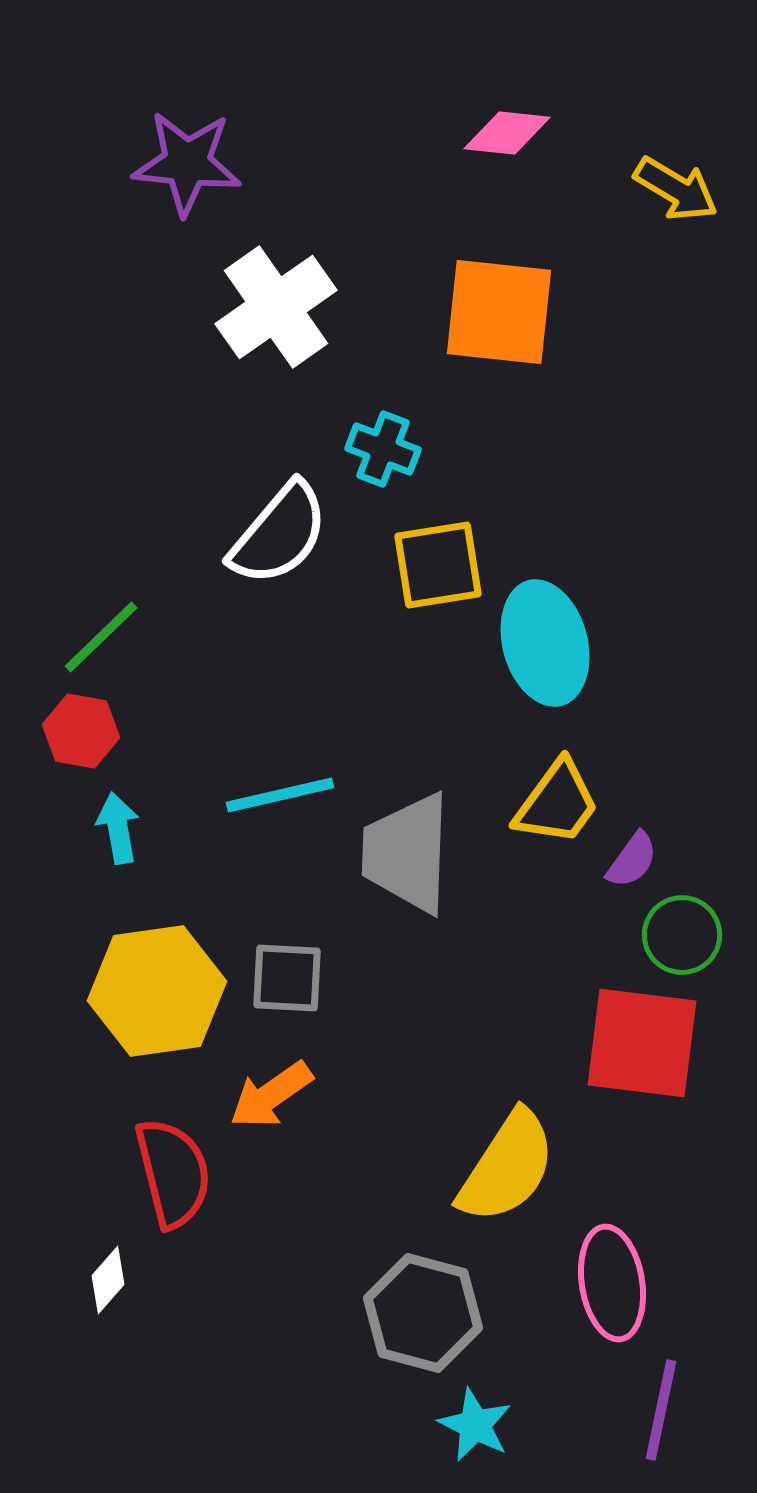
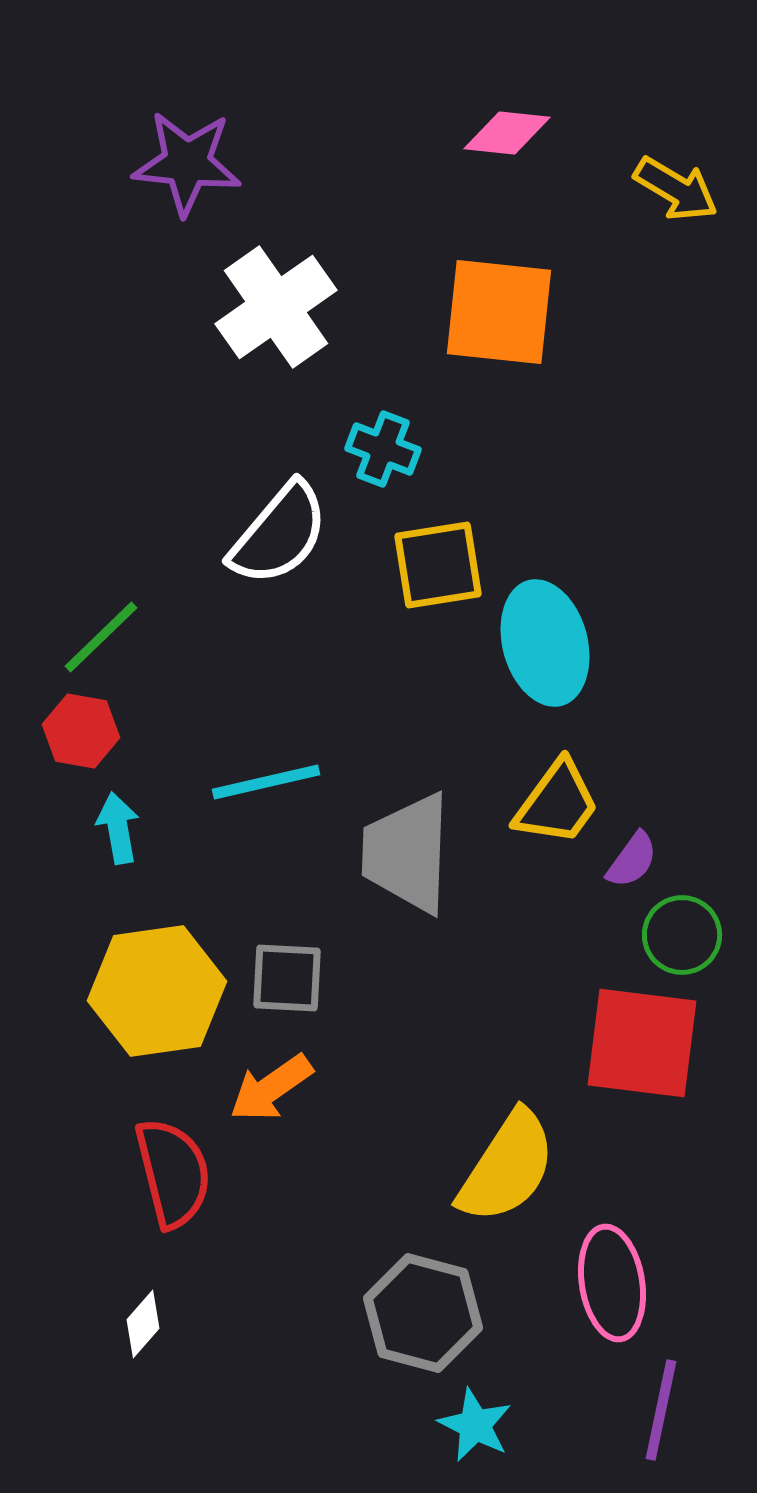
cyan line: moved 14 px left, 13 px up
orange arrow: moved 7 px up
white diamond: moved 35 px right, 44 px down
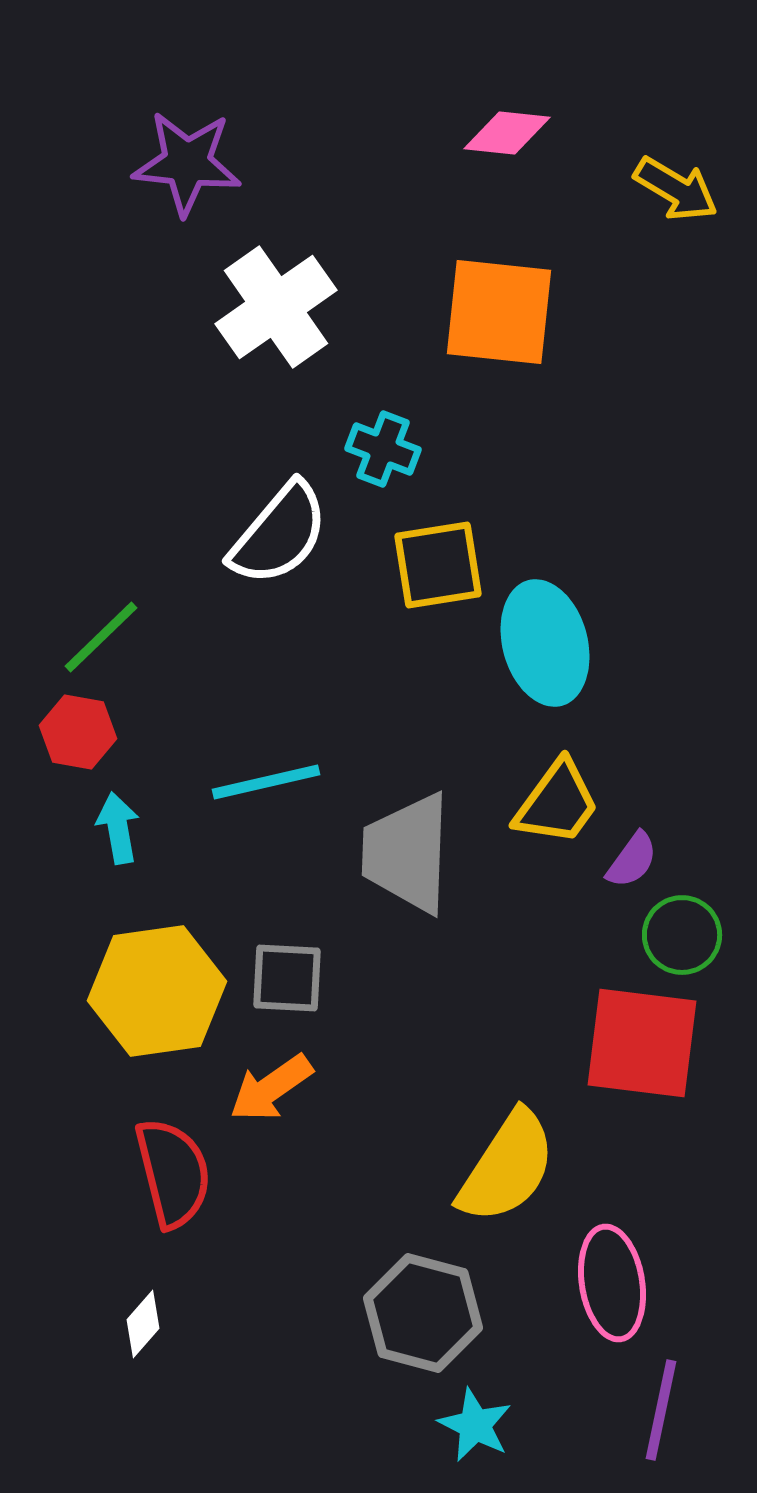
red hexagon: moved 3 px left, 1 px down
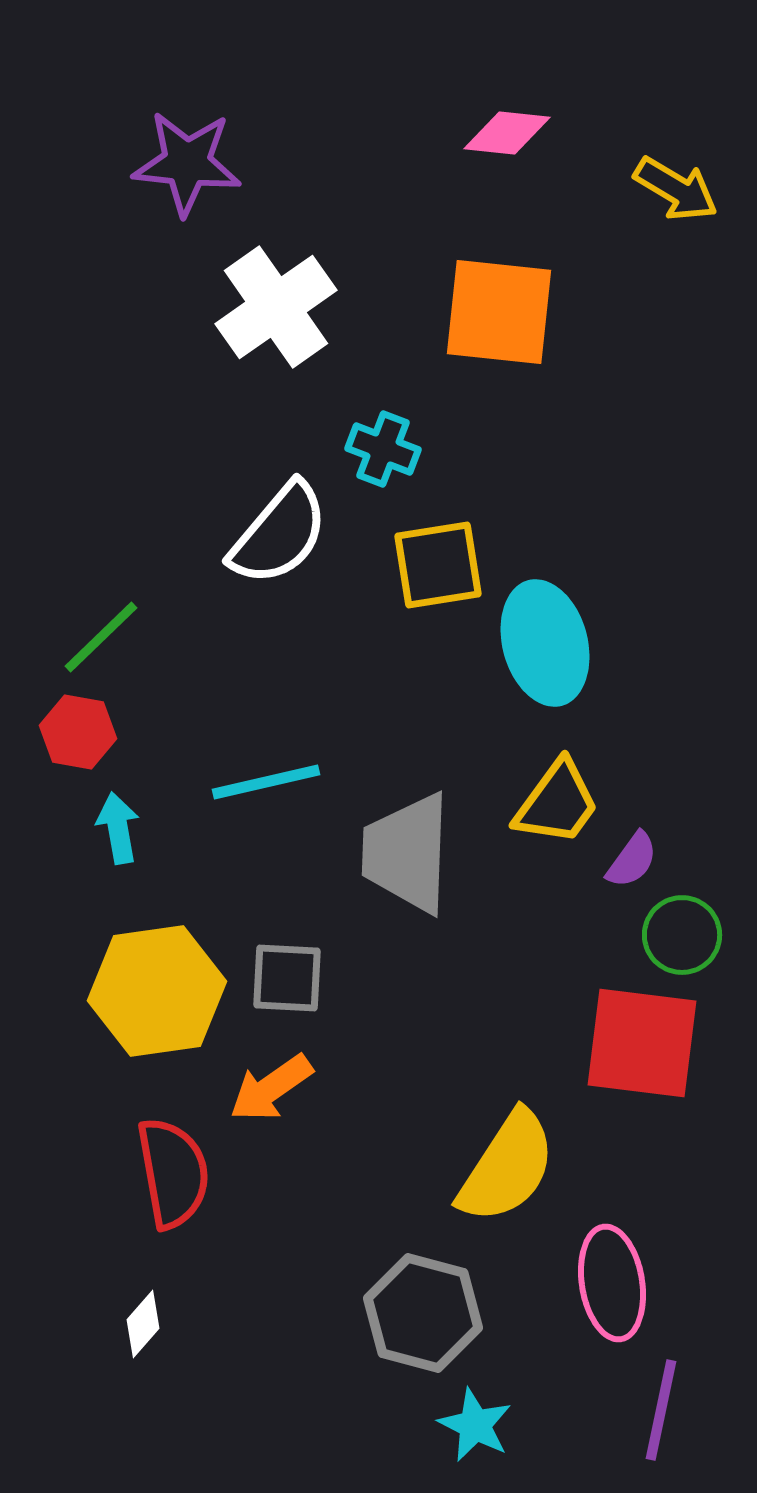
red semicircle: rotated 4 degrees clockwise
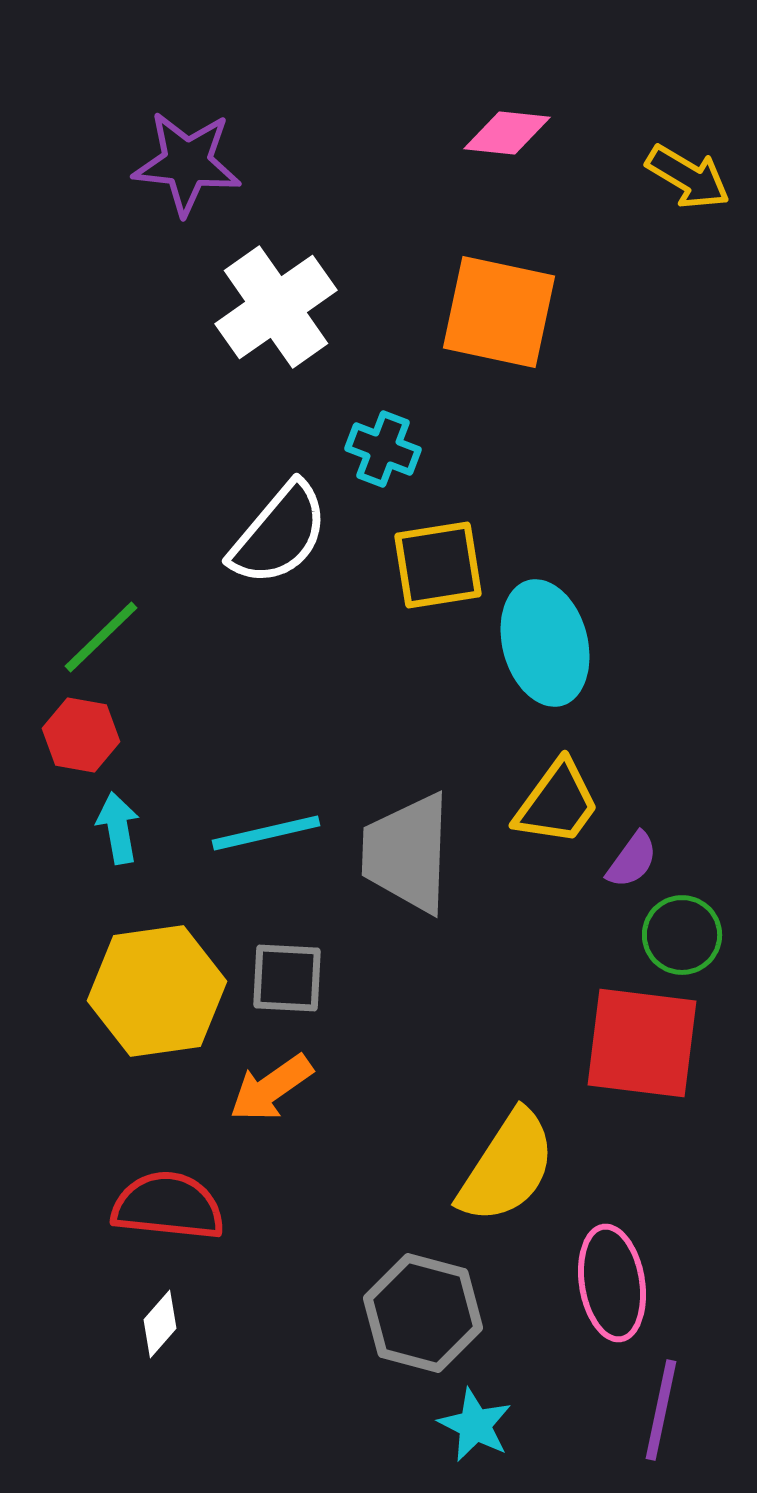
yellow arrow: moved 12 px right, 12 px up
orange square: rotated 6 degrees clockwise
red hexagon: moved 3 px right, 3 px down
cyan line: moved 51 px down
red semicircle: moved 5 px left, 33 px down; rotated 74 degrees counterclockwise
white diamond: moved 17 px right
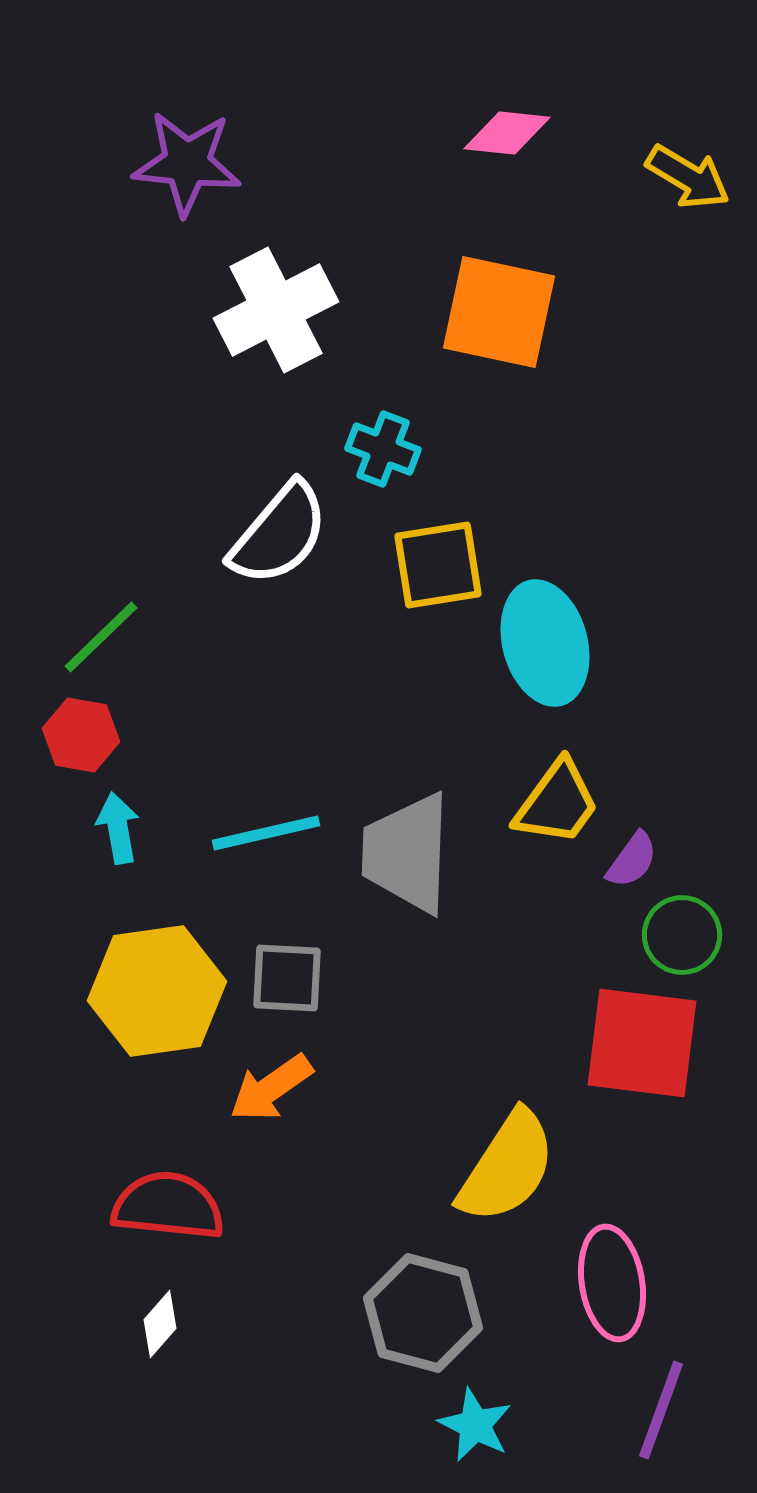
white cross: moved 3 px down; rotated 8 degrees clockwise
purple line: rotated 8 degrees clockwise
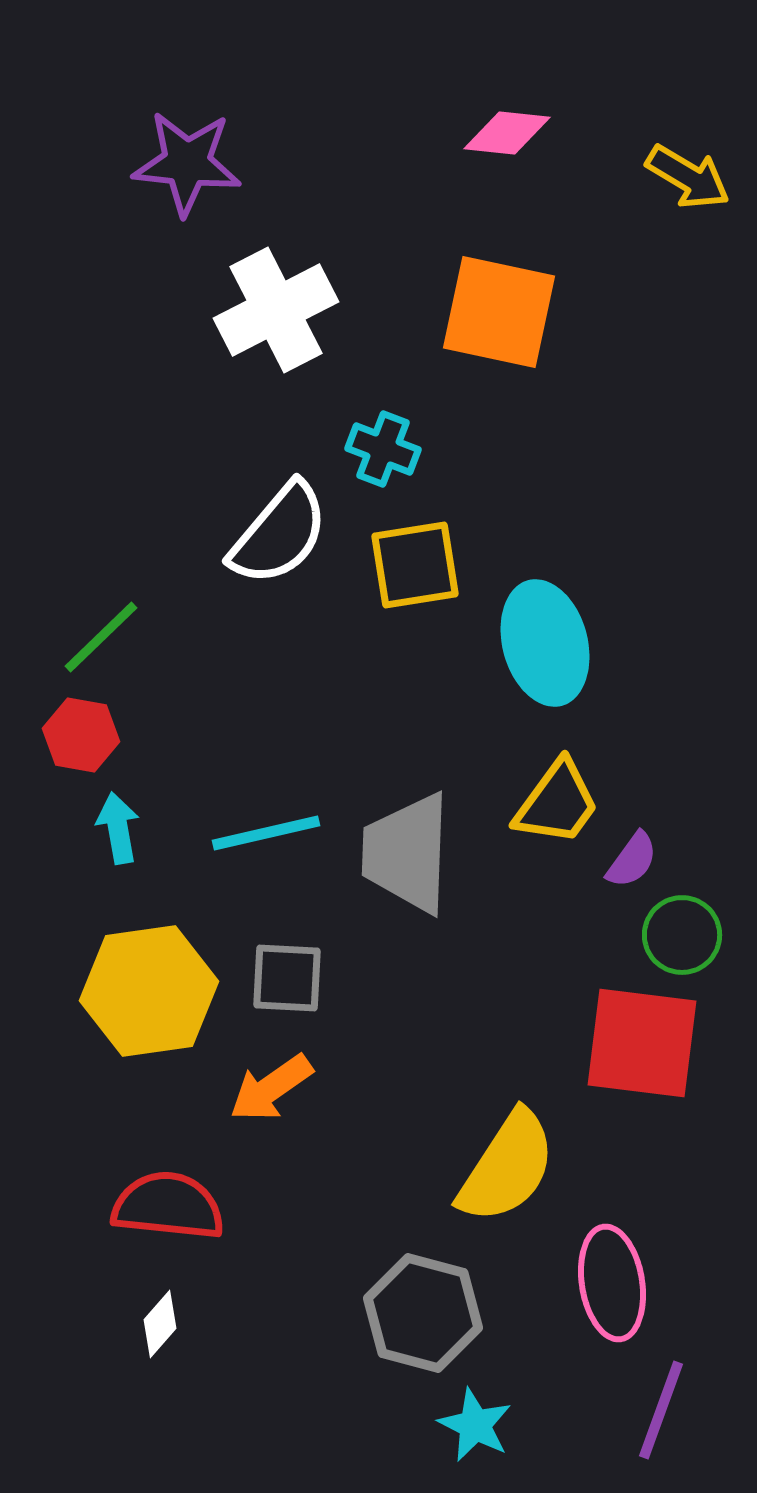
yellow square: moved 23 px left
yellow hexagon: moved 8 px left
